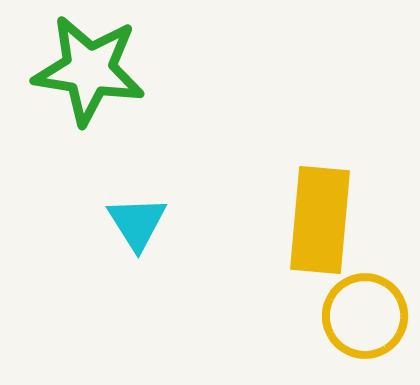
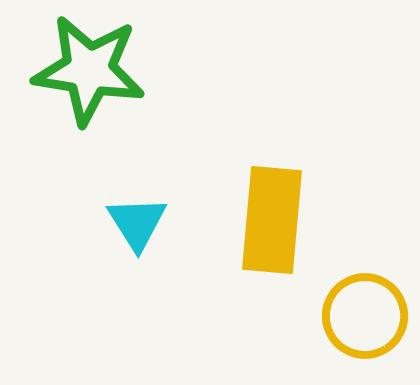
yellow rectangle: moved 48 px left
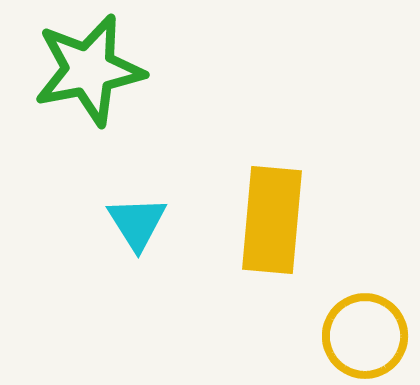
green star: rotated 20 degrees counterclockwise
yellow circle: moved 20 px down
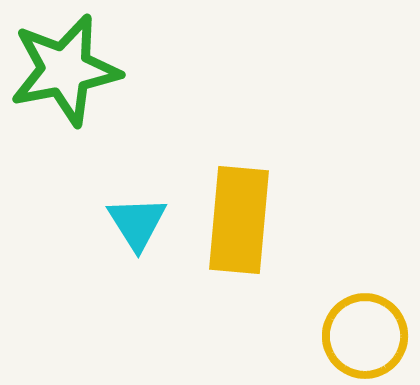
green star: moved 24 px left
yellow rectangle: moved 33 px left
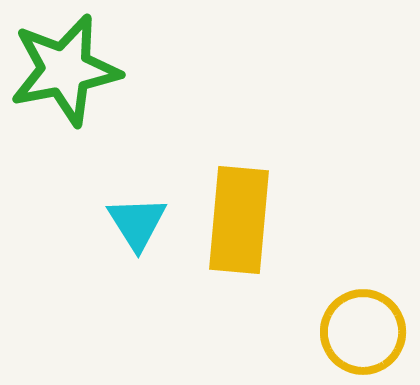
yellow circle: moved 2 px left, 4 px up
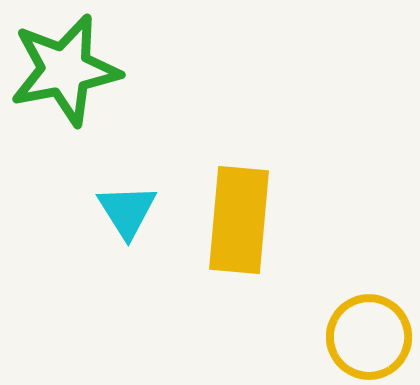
cyan triangle: moved 10 px left, 12 px up
yellow circle: moved 6 px right, 5 px down
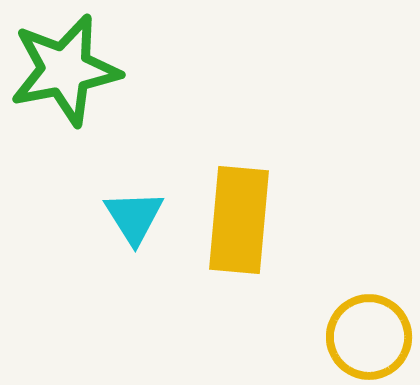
cyan triangle: moved 7 px right, 6 px down
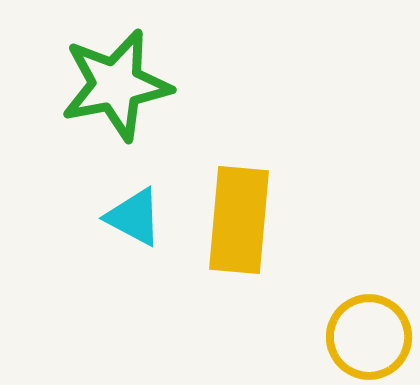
green star: moved 51 px right, 15 px down
cyan triangle: rotated 30 degrees counterclockwise
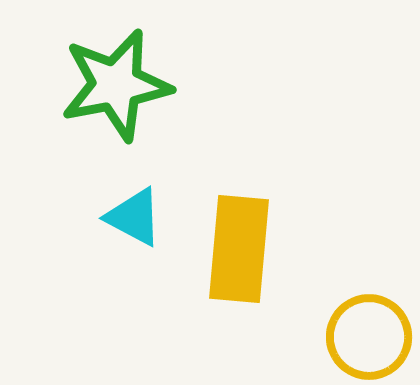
yellow rectangle: moved 29 px down
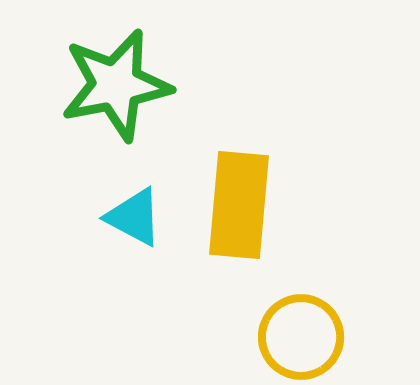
yellow rectangle: moved 44 px up
yellow circle: moved 68 px left
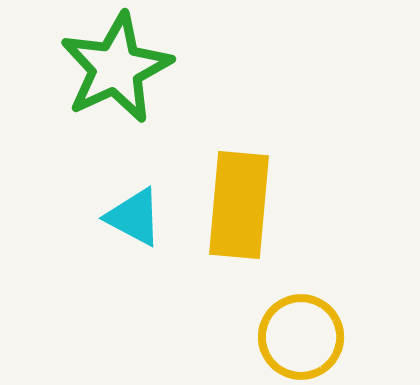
green star: moved 17 px up; rotated 14 degrees counterclockwise
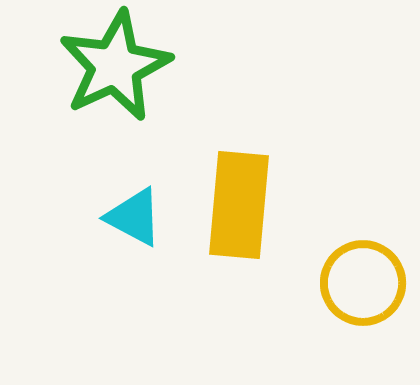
green star: moved 1 px left, 2 px up
yellow circle: moved 62 px right, 54 px up
